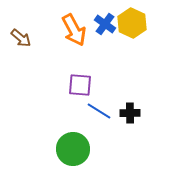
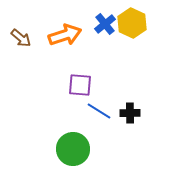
blue cross: rotated 15 degrees clockwise
orange arrow: moved 9 px left, 5 px down; rotated 80 degrees counterclockwise
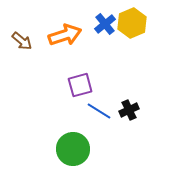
yellow hexagon: rotated 12 degrees clockwise
brown arrow: moved 1 px right, 3 px down
purple square: rotated 20 degrees counterclockwise
black cross: moved 1 px left, 3 px up; rotated 24 degrees counterclockwise
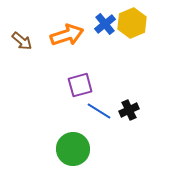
orange arrow: moved 2 px right
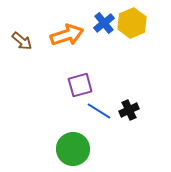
blue cross: moved 1 px left, 1 px up
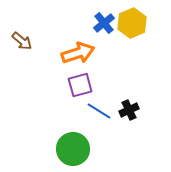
orange arrow: moved 11 px right, 18 px down
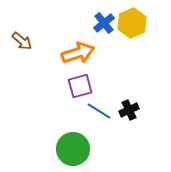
purple square: moved 1 px down
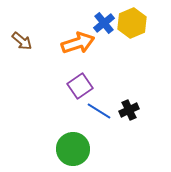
orange arrow: moved 10 px up
purple square: rotated 20 degrees counterclockwise
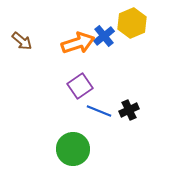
blue cross: moved 13 px down
blue line: rotated 10 degrees counterclockwise
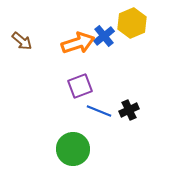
purple square: rotated 15 degrees clockwise
